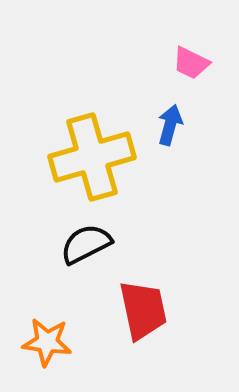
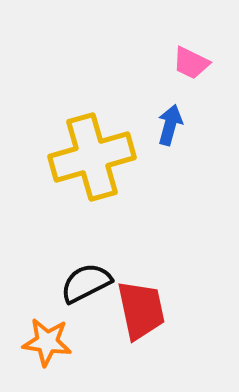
black semicircle: moved 39 px down
red trapezoid: moved 2 px left
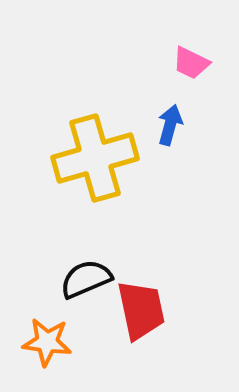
yellow cross: moved 3 px right, 1 px down
black semicircle: moved 4 px up; rotated 4 degrees clockwise
